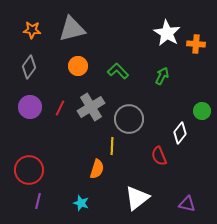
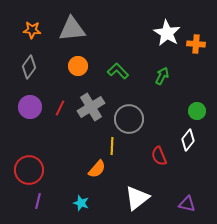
gray triangle: rotated 8 degrees clockwise
green circle: moved 5 px left
white diamond: moved 8 px right, 7 px down
orange semicircle: rotated 24 degrees clockwise
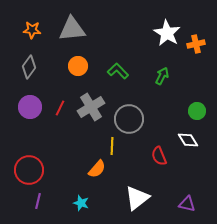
orange cross: rotated 18 degrees counterclockwise
white diamond: rotated 70 degrees counterclockwise
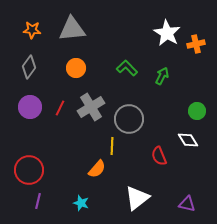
orange circle: moved 2 px left, 2 px down
green L-shape: moved 9 px right, 3 px up
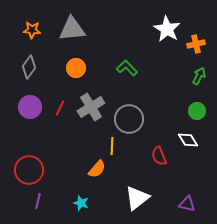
white star: moved 4 px up
green arrow: moved 37 px right
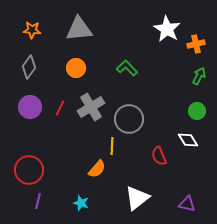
gray triangle: moved 7 px right
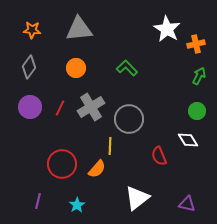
yellow line: moved 2 px left
red circle: moved 33 px right, 6 px up
cyan star: moved 4 px left, 2 px down; rotated 21 degrees clockwise
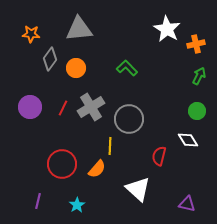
orange star: moved 1 px left, 4 px down
gray diamond: moved 21 px right, 8 px up
red line: moved 3 px right
red semicircle: rotated 36 degrees clockwise
white triangle: moved 1 px right, 9 px up; rotated 40 degrees counterclockwise
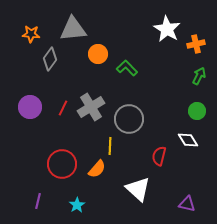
gray triangle: moved 6 px left
orange circle: moved 22 px right, 14 px up
